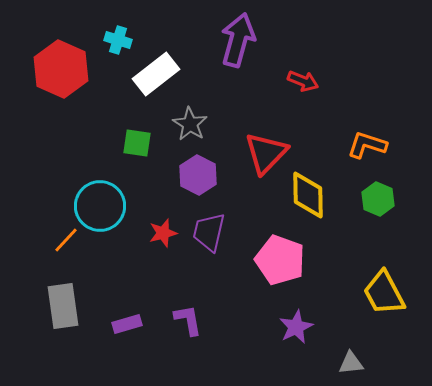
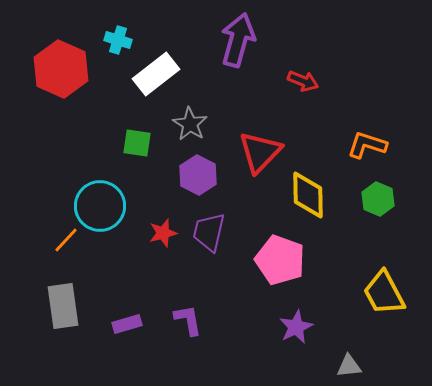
red triangle: moved 6 px left, 1 px up
gray triangle: moved 2 px left, 3 px down
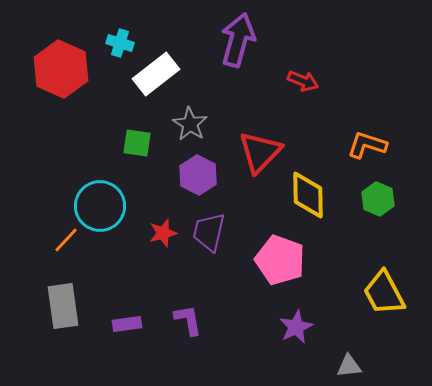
cyan cross: moved 2 px right, 3 px down
purple rectangle: rotated 8 degrees clockwise
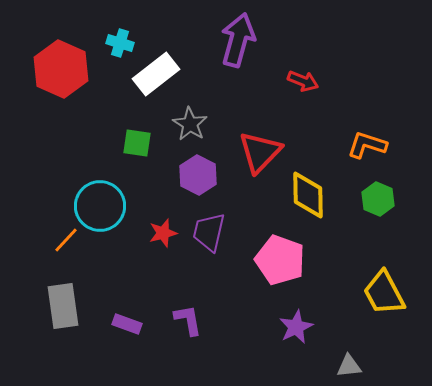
purple rectangle: rotated 28 degrees clockwise
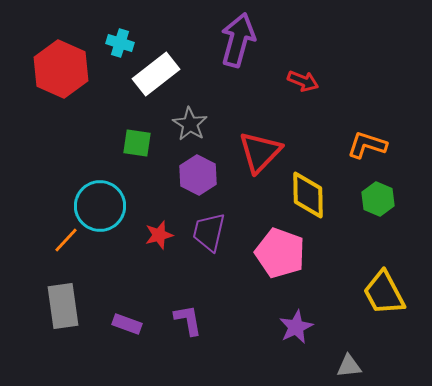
red star: moved 4 px left, 2 px down
pink pentagon: moved 7 px up
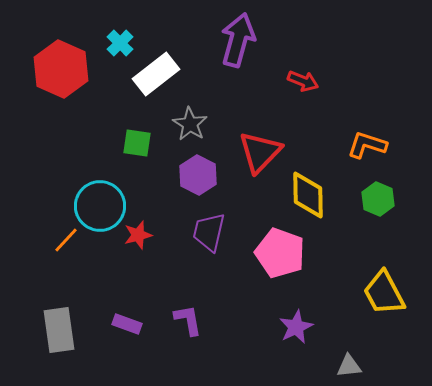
cyan cross: rotated 28 degrees clockwise
red star: moved 21 px left
gray rectangle: moved 4 px left, 24 px down
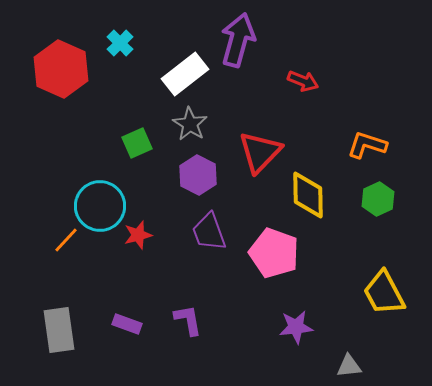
white rectangle: moved 29 px right
green square: rotated 32 degrees counterclockwise
green hexagon: rotated 12 degrees clockwise
purple trapezoid: rotated 33 degrees counterclockwise
pink pentagon: moved 6 px left
purple star: rotated 20 degrees clockwise
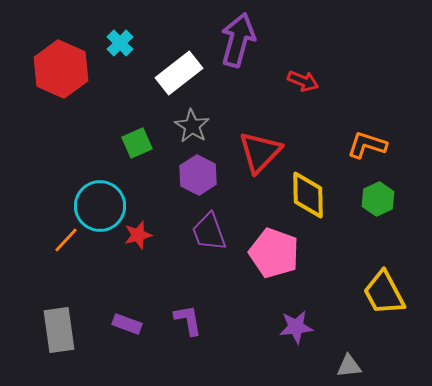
white rectangle: moved 6 px left, 1 px up
gray star: moved 2 px right, 2 px down
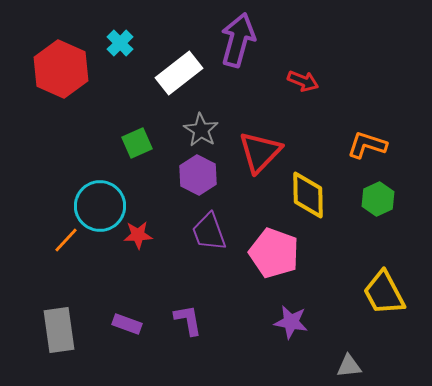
gray star: moved 9 px right, 4 px down
red star: rotated 12 degrees clockwise
purple star: moved 5 px left, 5 px up; rotated 16 degrees clockwise
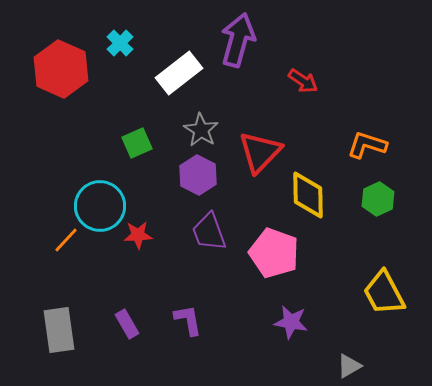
red arrow: rotated 12 degrees clockwise
purple rectangle: rotated 40 degrees clockwise
gray triangle: rotated 24 degrees counterclockwise
